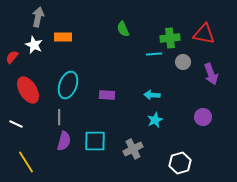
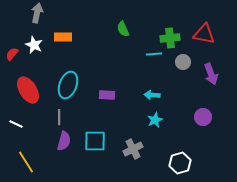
gray arrow: moved 1 px left, 4 px up
red semicircle: moved 3 px up
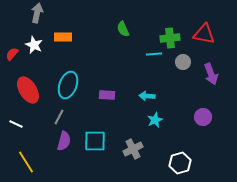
cyan arrow: moved 5 px left, 1 px down
gray line: rotated 28 degrees clockwise
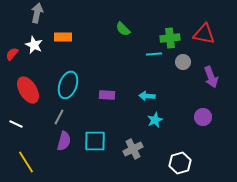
green semicircle: rotated 21 degrees counterclockwise
purple arrow: moved 3 px down
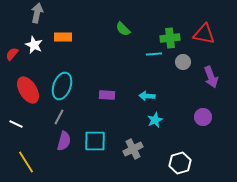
cyan ellipse: moved 6 px left, 1 px down
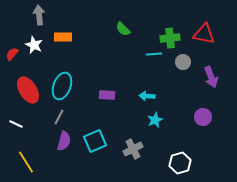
gray arrow: moved 2 px right, 2 px down; rotated 18 degrees counterclockwise
cyan square: rotated 25 degrees counterclockwise
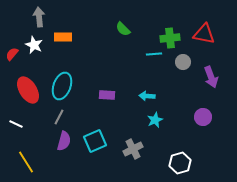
gray arrow: moved 2 px down
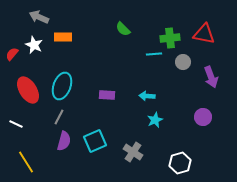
gray arrow: rotated 60 degrees counterclockwise
gray cross: moved 3 px down; rotated 30 degrees counterclockwise
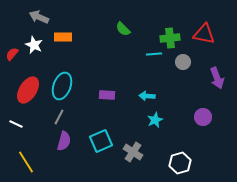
purple arrow: moved 6 px right, 1 px down
red ellipse: rotated 64 degrees clockwise
cyan square: moved 6 px right
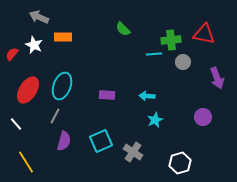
green cross: moved 1 px right, 2 px down
gray line: moved 4 px left, 1 px up
white line: rotated 24 degrees clockwise
